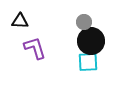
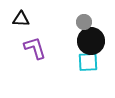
black triangle: moved 1 px right, 2 px up
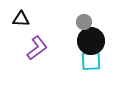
purple L-shape: moved 2 px right; rotated 70 degrees clockwise
cyan square: moved 3 px right, 1 px up
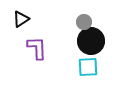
black triangle: rotated 36 degrees counterclockwise
purple L-shape: rotated 55 degrees counterclockwise
cyan square: moved 3 px left, 6 px down
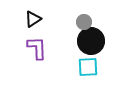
black triangle: moved 12 px right
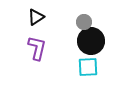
black triangle: moved 3 px right, 2 px up
purple L-shape: rotated 15 degrees clockwise
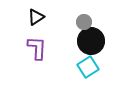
purple L-shape: rotated 10 degrees counterclockwise
cyan square: rotated 30 degrees counterclockwise
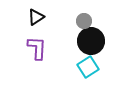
gray circle: moved 1 px up
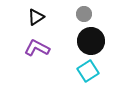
gray circle: moved 7 px up
purple L-shape: rotated 65 degrees counterclockwise
cyan square: moved 4 px down
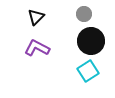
black triangle: rotated 12 degrees counterclockwise
